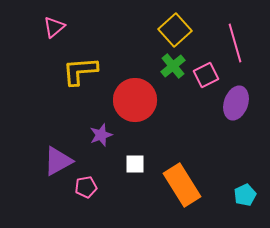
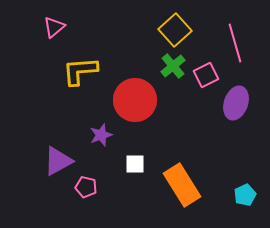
pink pentagon: rotated 25 degrees clockwise
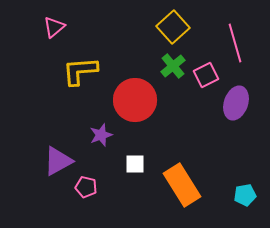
yellow square: moved 2 px left, 3 px up
cyan pentagon: rotated 15 degrees clockwise
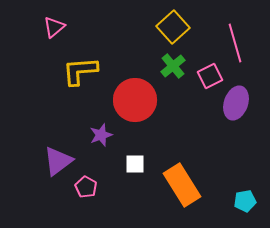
pink square: moved 4 px right, 1 px down
purple triangle: rotated 8 degrees counterclockwise
pink pentagon: rotated 15 degrees clockwise
cyan pentagon: moved 6 px down
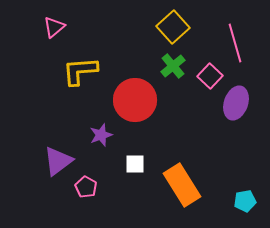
pink square: rotated 20 degrees counterclockwise
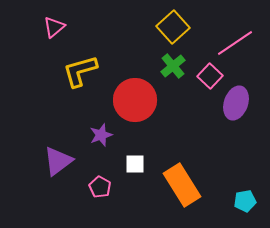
pink line: rotated 72 degrees clockwise
yellow L-shape: rotated 12 degrees counterclockwise
pink pentagon: moved 14 px right
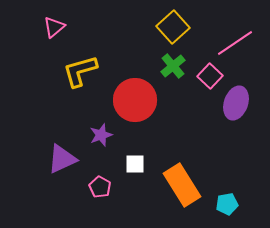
purple triangle: moved 4 px right, 2 px up; rotated 12 degrees clockwise
cyan pentagon: moved 18 px left, 3 px down
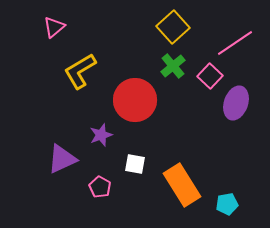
yellow L-shape: rotated 15 degrees counterclockwise
white square: rotated 10 degrees clockwise
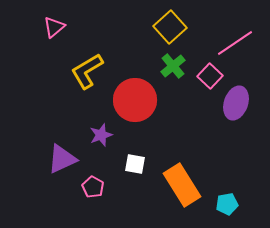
yellow square: moved 3 px left
yellow L-shape: moved 7 px right
pink pentagon: moved 7 px left
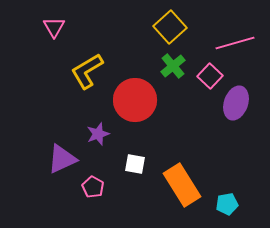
pink triangle: rotated 20 degrees counterclockwise
pink line: rotated 18 degrees clockwise
purple star: moved 3 px left, 1 px up
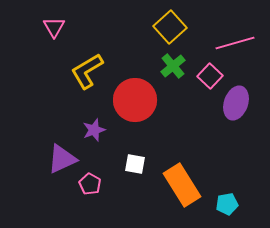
purple star: moved 4 px left, 4 px up
pink pentagon: moved 3 px left, 3 px up
